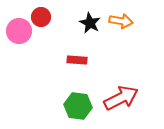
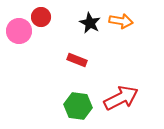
red rectangle: rotated 18 degrees clockwise
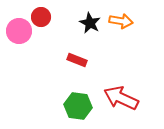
red arrow: rotated 128 degrees counterclockwise
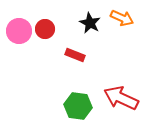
red circle: moved 4 px right, 12 px down
orange arrow: moved 1 px right, 3 px up; rotated 15 degrees clockwise
red rectangle: moved 2 px left, 5 px up
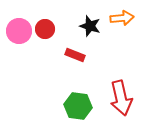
orange arrow: rotated 30 degrees counterclockwise
black star: moved 3 px down; rotated 10 degrees counterclockwise
red arrow: rotated 128 degrees counterclockwise
